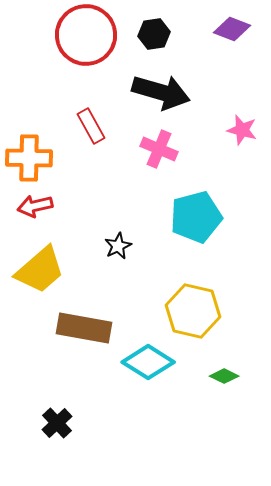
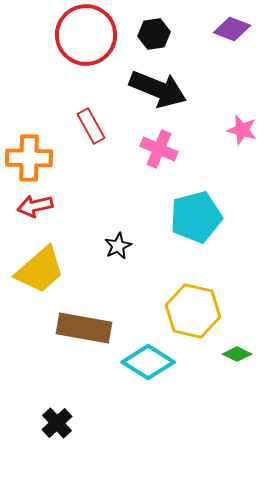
black arrow: moved 3 px left, 3 px up; rotated 6 degrees clockwise
green diamond: moved 13 px right, 22 px up
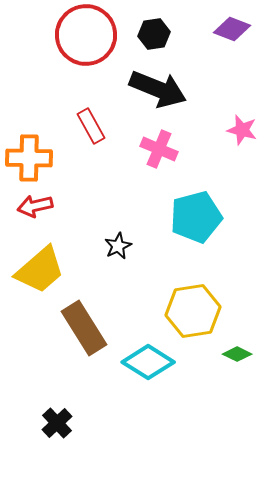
yellow hexagon: rotated 22 degrees counterclockwise
brown rectangle: rotated 48 degrees clockwise
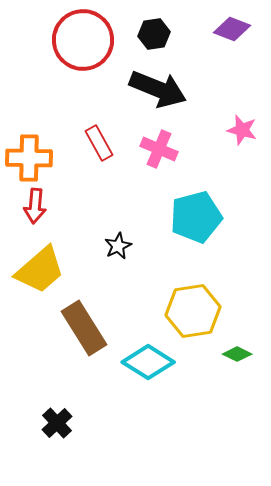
red circle: moved 3 px left, 5 px down
red rectangle: moved 8 px right, 17 px down
red arrow: rotated 72 degrees counterclockwise
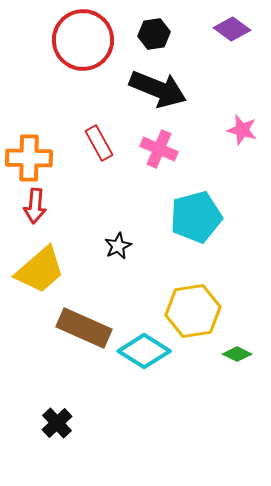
purple diamond: rotated 15 degrees clockwise
brown rectangle: rotated 34 degrees counterclockwise
cyan diamond: moved 4 px left, 11 px up
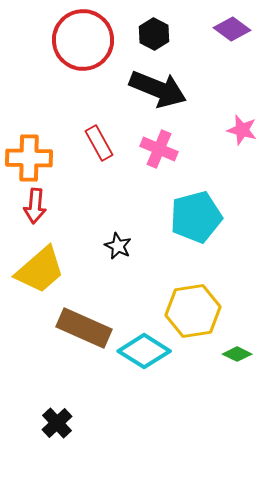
black hexagon: rotated 24 degrees counterclockwise
black star: rotated 20 degrees counterclockwise
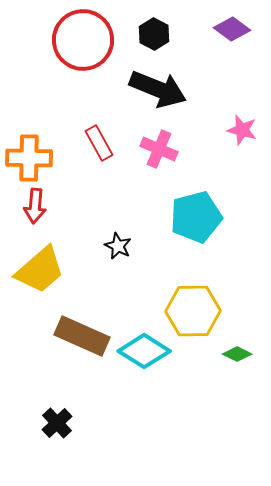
yellow hexagon: rotated 8 degrees clockwise
brown rectangle: moved 2 px left, 8 px down
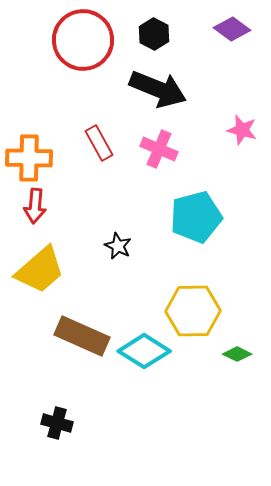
black cross: rotated 32 degrees counterclockwise
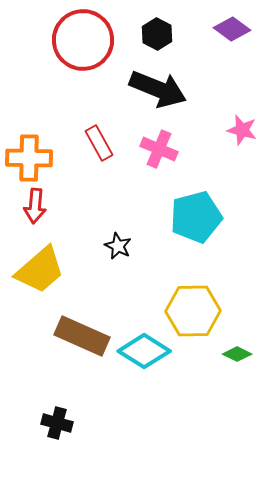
black hexagon: moved 3 px right
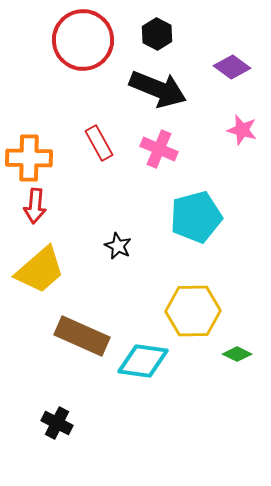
purple diamond: moved 38 px down
cyan diamond: moved 1 px left, 10 px down; rotated 24 degrees counterclockwise
black cross: rotated 12 degrees clockwise
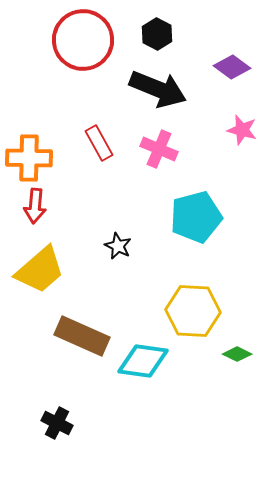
yellow hexagon: rotated 4 degrees clockwise
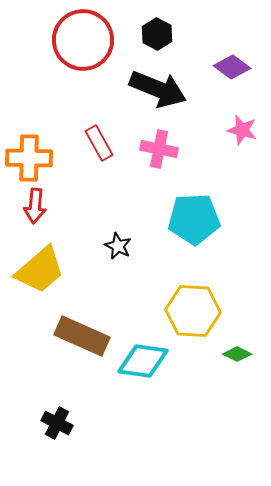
pink cross: rotated 12 degrees counterclockwise
cyan pentagon: moved 2 px left, 2 px down; rotated 12 degrees clockwise
